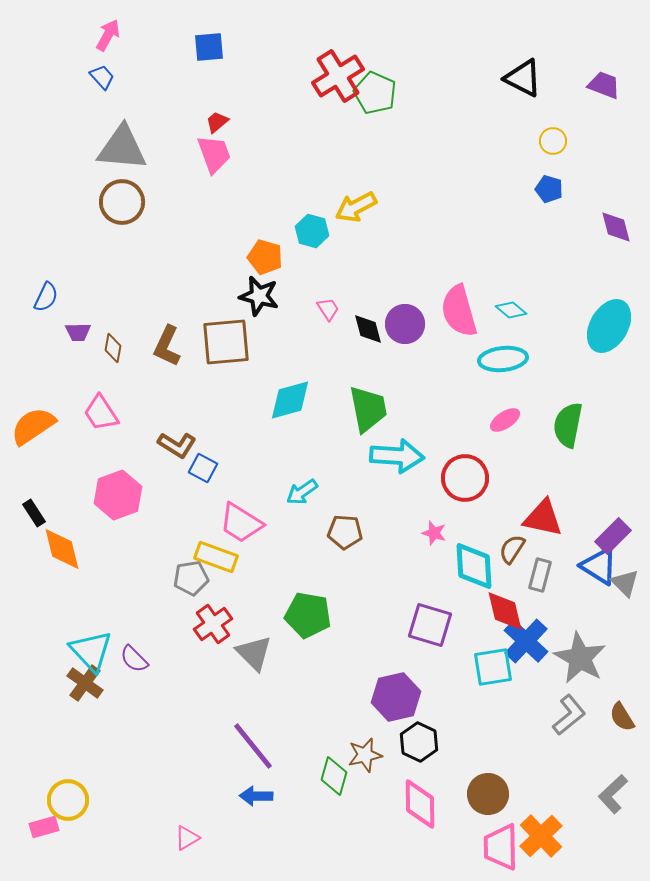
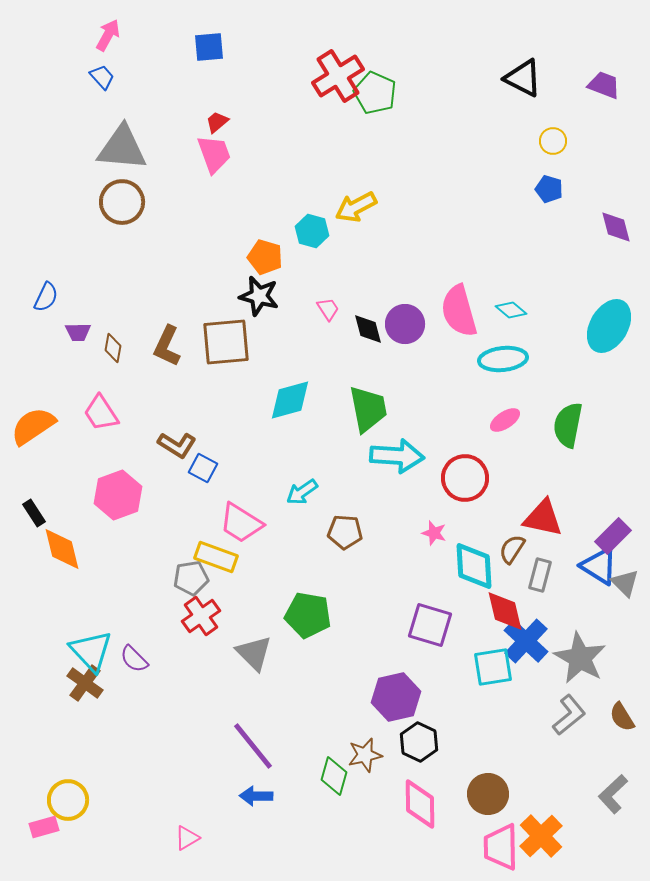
red cross at (213, 624): moved 12 px left, 8 px up
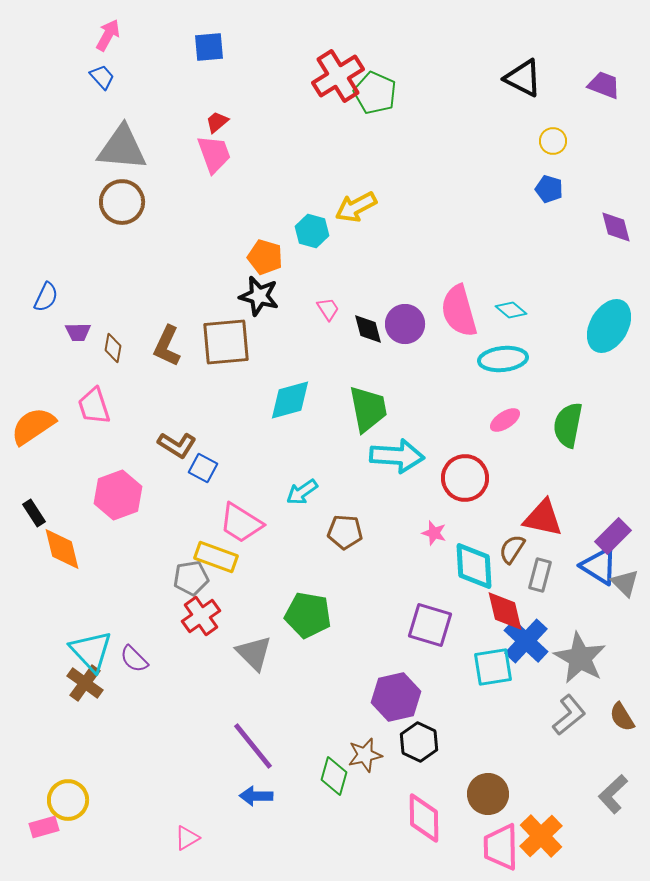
pink trapezoid at (101, 413): moved 7 px left, 7 px up; rotated 15 degrees clockwise
pink diamond at (420, 804): moved 4 px right, 14 px down
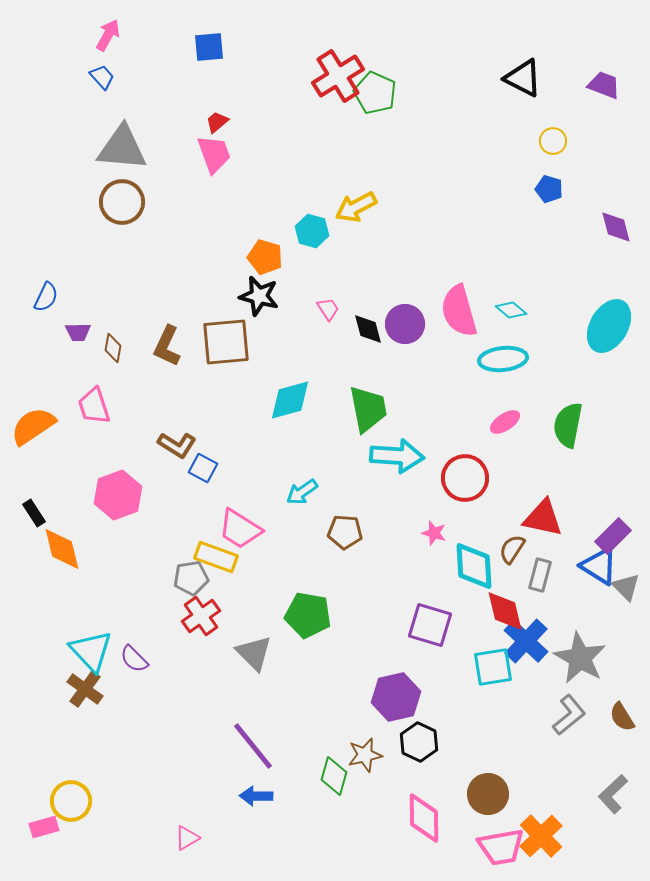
pink ellipse at (505, 420): moved 2 px down
pink trapezoid at (241, 523): moved 1 px left, 6 px down
gray triangle at (625, 583): moved 1 px right, 4 px down
brown cross at (85, 683): moved 6 px down
yellow circle at (68, 800): moved 3 px right, 1 px down
pink trapezoid at (501, 847): rotated 99 degrees counterclockwise
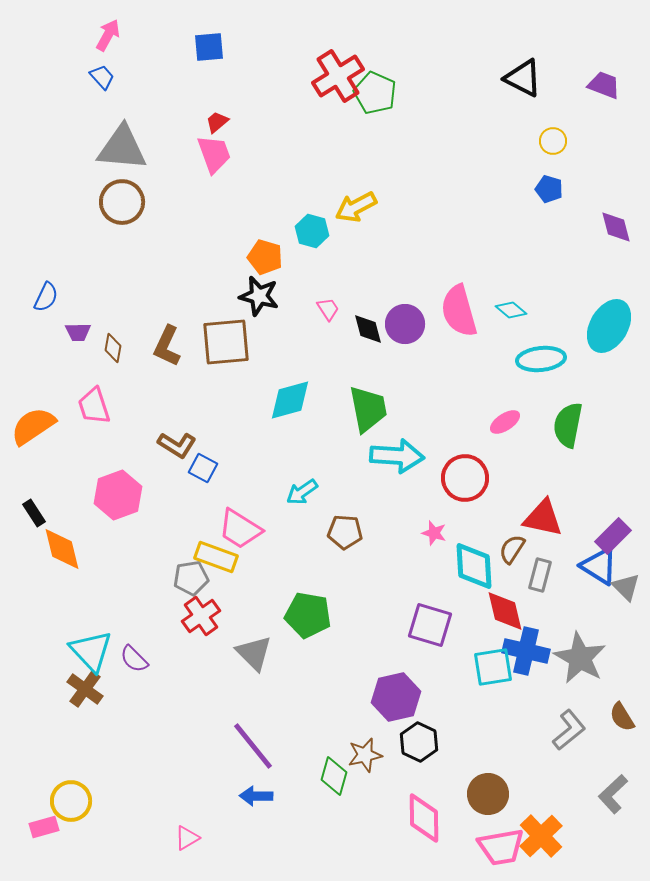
cyan ellipse at (503, 359): moved 38 px right
blue cross at (526, 641): moved 10 px down; rotated 30 degrees counterclockwise
gray L-shape at (569, 715): moved 15 px down
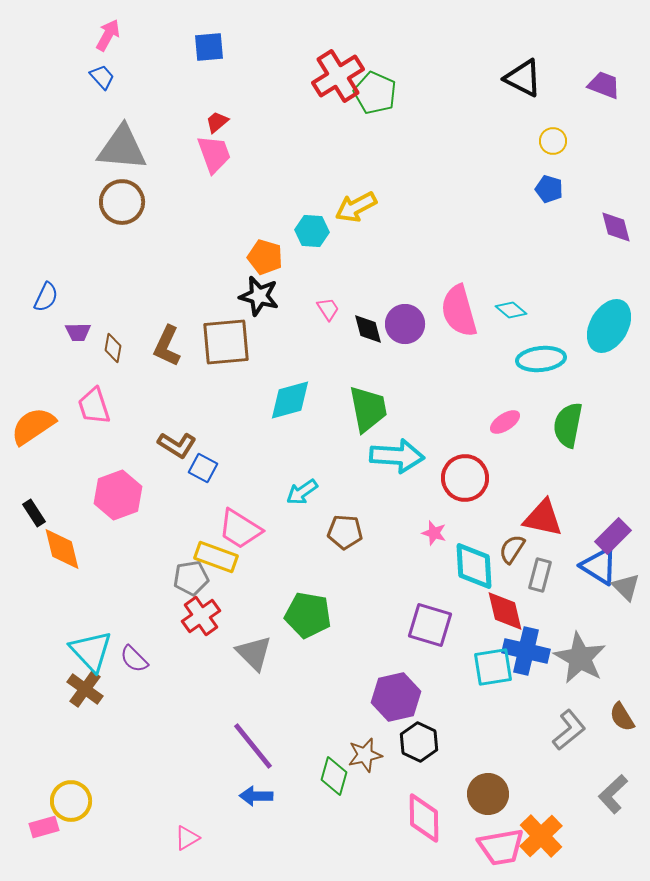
cyan hexagon at (312, 231): rotated 12 degrees counterclockwise
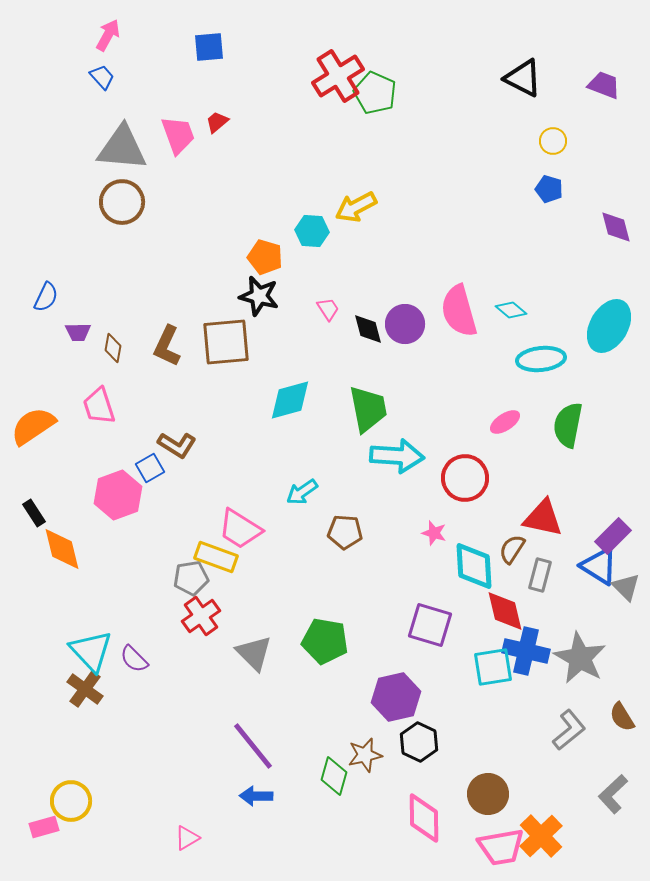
pink trapezoid at (214, 154): moved 36 px left, 19 px up
pink trapezoid at (94, 406): moved 5 px right
blue square at (203, 468): moved 53 px left; rotated 32 degrees clockwise
green pentagon at (308, 615): moved 17 px right, 26 px down
